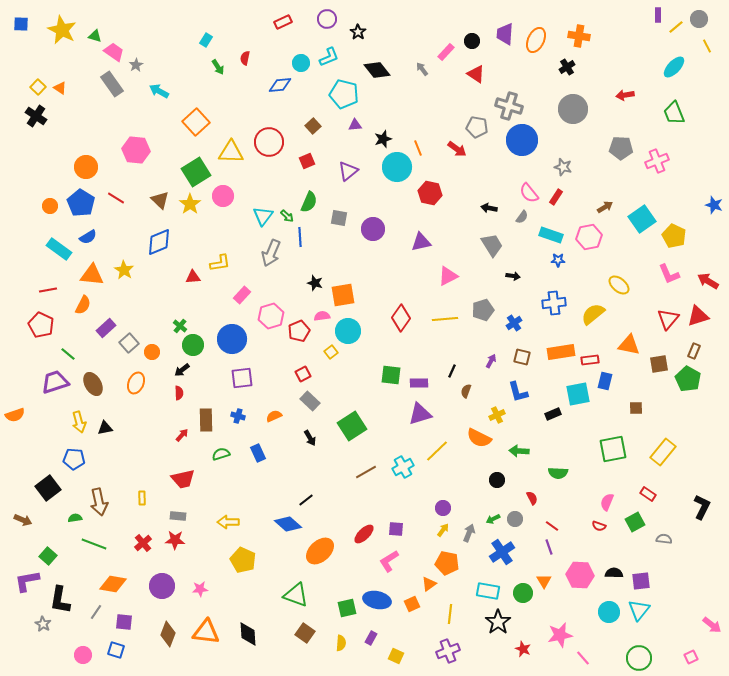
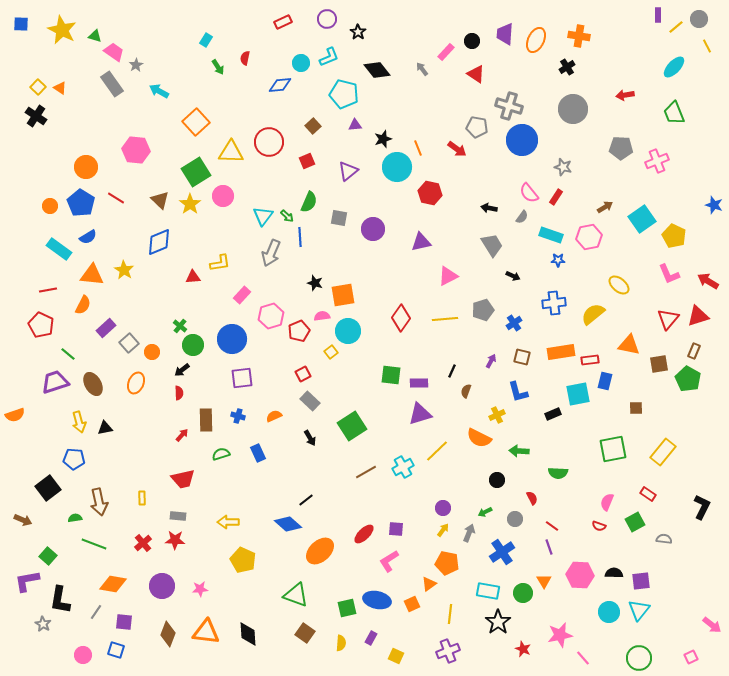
black arrow at (513, 276): rotated 16 degrees clockwise
green arrow at (493, 519): moved 8 px left, 7 px up
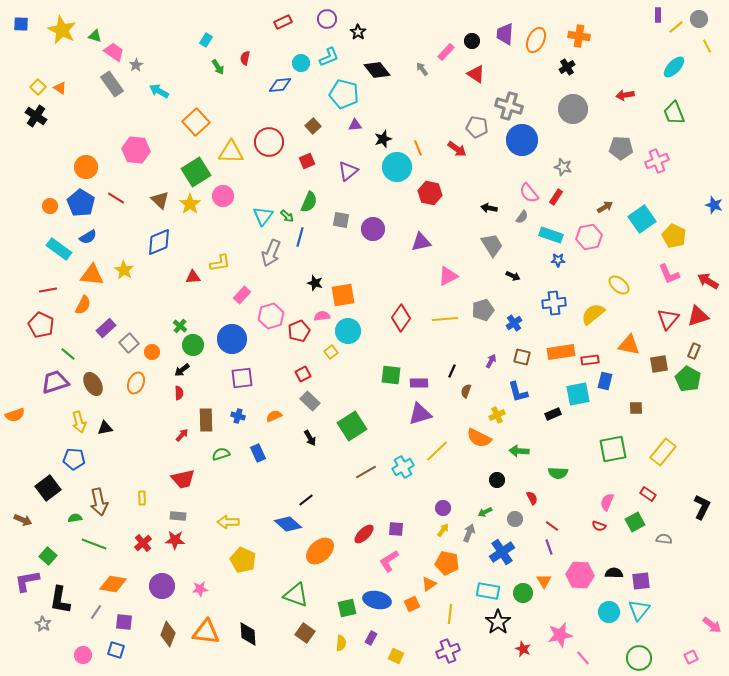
gray square at (339, 218): moved 2 px right, 2 px down
blue line at (300, 237): rotated 18 degrees clockwise
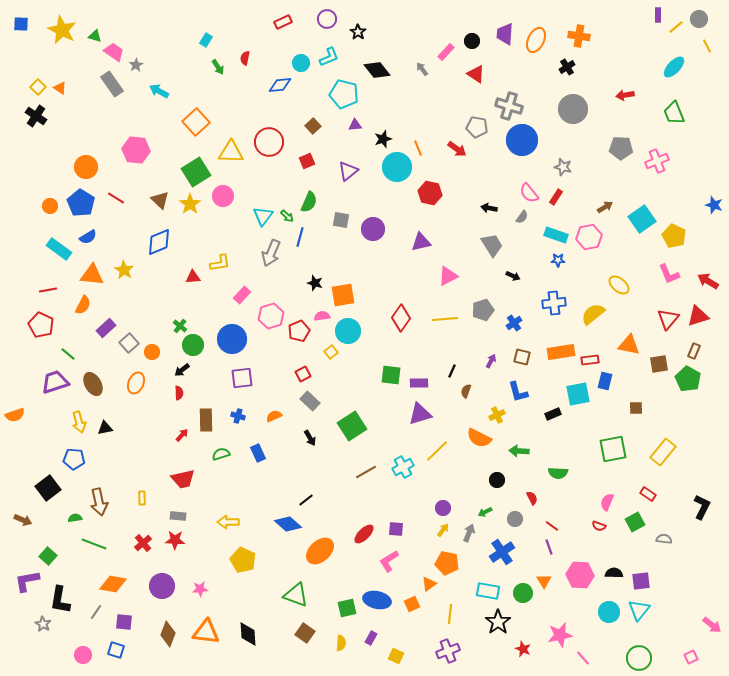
cyan rectangle at (551, 235): moved 5 px right
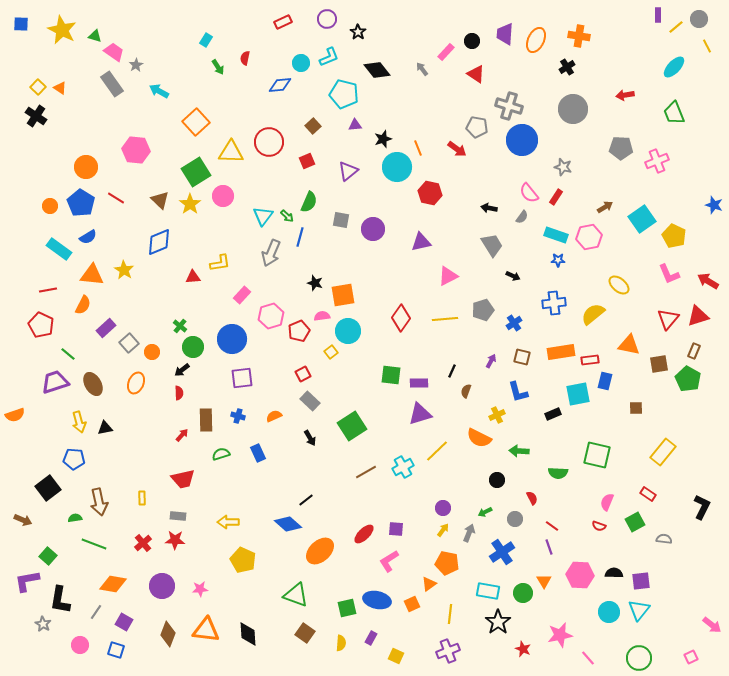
green circle at (193, 345): moved 2 px down
green square at (613, 449): moved 16 px left, 6 px down; rotated 24 degrees clockwise
purple square at (124, 622): rotated 24 degrees clockwise
orange triangle at (206, 632): moved 2 px up
pink circle at (83, 655): moved 3 px left, 10 px up
pink line at (583, 658): moved 5 px right
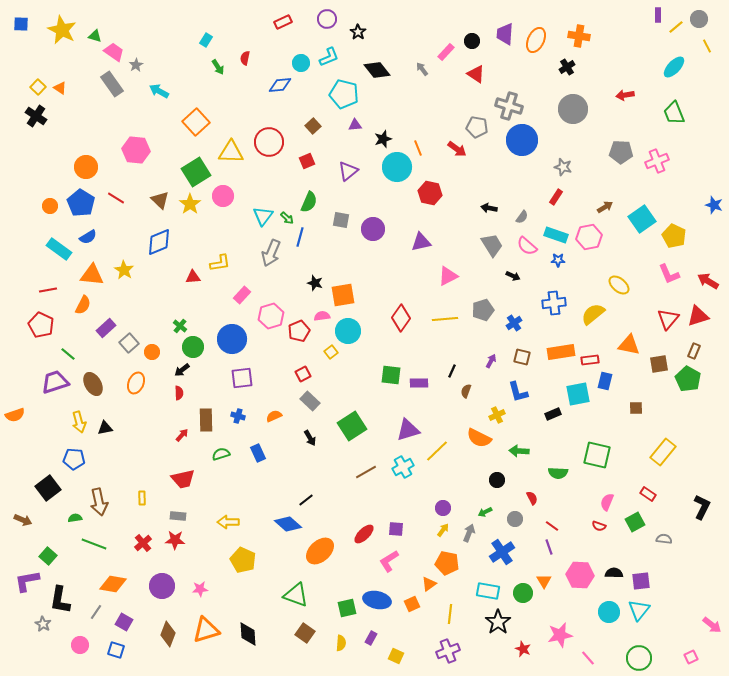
gray pentagon at (621, 148): moved 4 px down
pink semicircle at (529, 193): moved 2 px left, 53 px down; rotated 10 degrees counterclockwise
green arrow at (287, 216): moved 2 px down
purple triangle at (420, 414): moved 12 px left, 16 px down
orange triangle at (206, 630): rotated 24 degrees counterclockwise
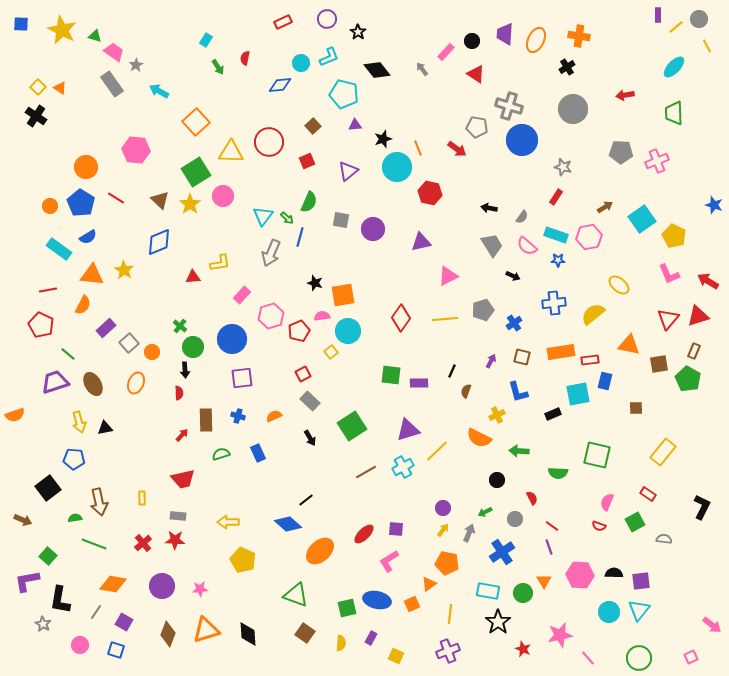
green trapezoid at (674, 113): rotated 20 degrees clockwise
black arrow at (182, 370): moved 3 px right; rotated 56 degrees counterclockwise
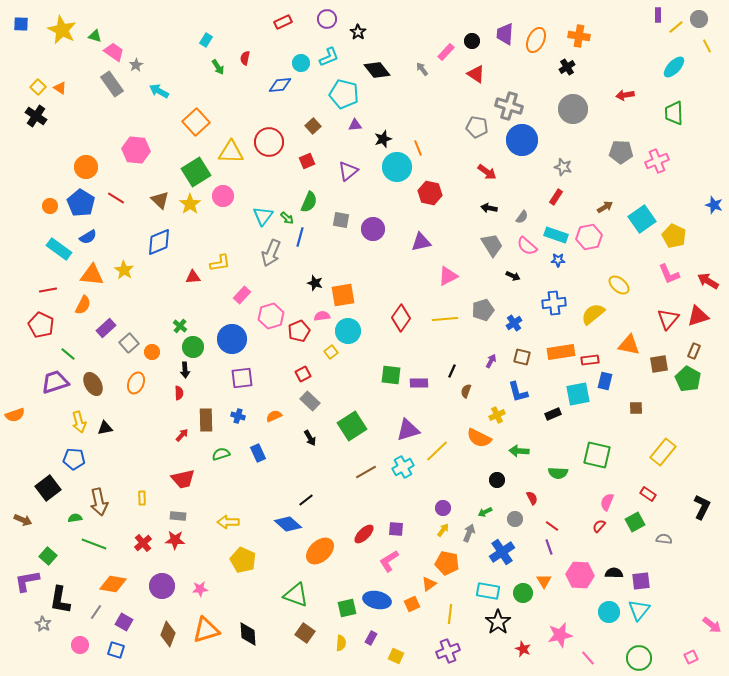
red arrow at (457, 149): moved 30 px right, 23 px down
red semicircle at (599, 526): rotated 112 degrees clockwise
